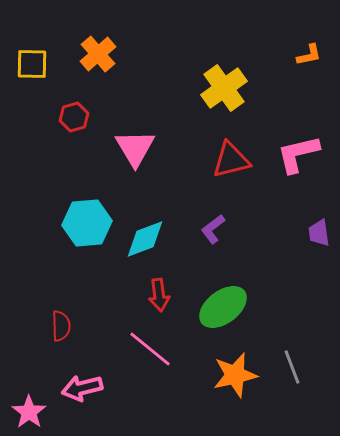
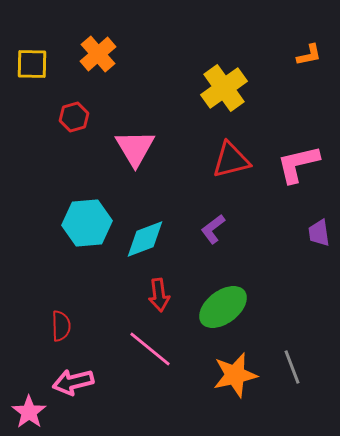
pink L-shape: moved 10 px down
pink arrow: moved 9 px left, 6 px up
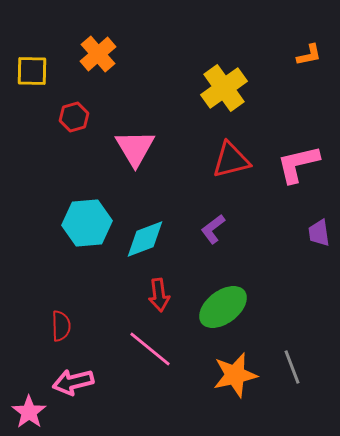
yellow square: moved 7 px down
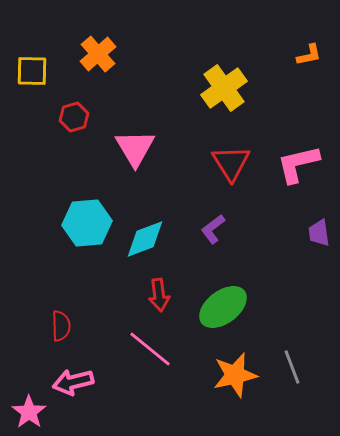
red triangle: moved 3 px down; rotated 48 degrees counterclockwise
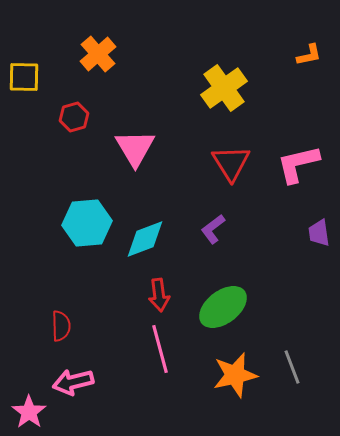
yellow square: moved 8 px left, 6 px down
pink line: moved 10 px right; rotated 36 degrees clockwise
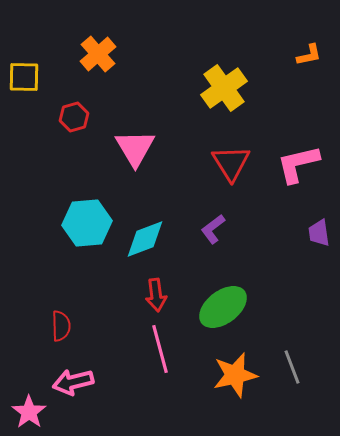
red arrow: moved 3 px left
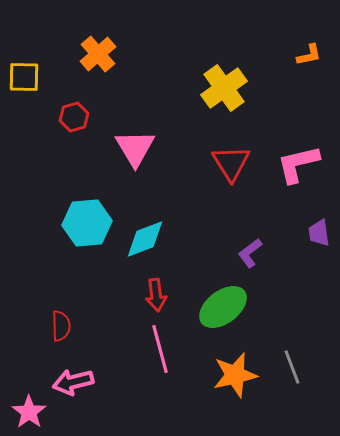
purple L-shape: moved 37 px right, 24 px down
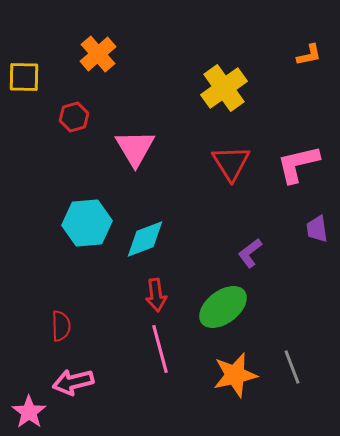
purple trapezoid: moved 2 px left, 4 px up
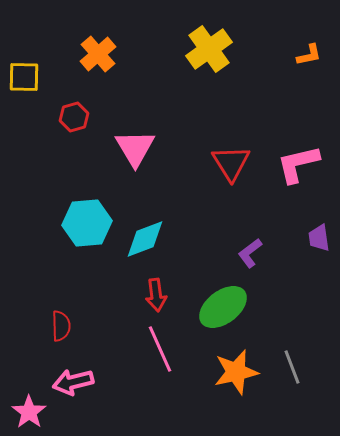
yellow cross: moved 15 px left, 39 px up
purple trapezoid: moved 2 px right, 9 px down
pink line: rotated 9 degrees counterclockwise
orange star: moved 1 px right, 3 px up
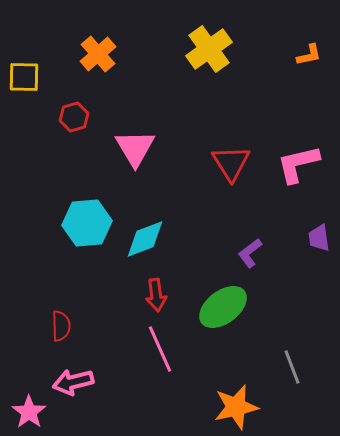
orange star: moved 35 px down
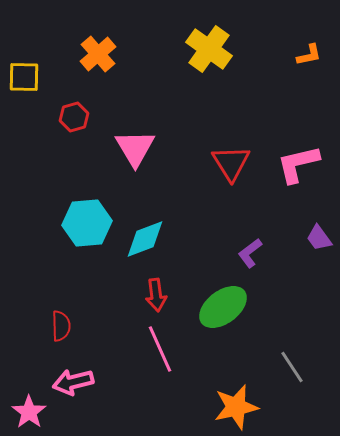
yellow cross: rotated 18 degrees counterclockwise
purple trapezoid: rotated 28 degrees counterclockwise
gray line: rotated 12 degrees counterclockwise
